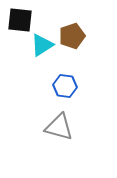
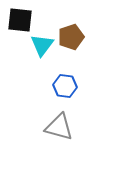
brown pentagon: moved 1 px left, 1 px down
cyan triangle: rotated 20 degrees counterclockwise
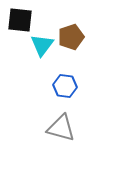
gray triangle: moved 2 px right, 1 px down
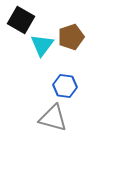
black square: moved 1 px right; rotated 24 degrees clockwise
gray triangle: moved 8 px left, 10 px up
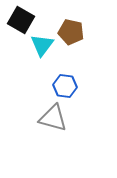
brown pentagon: moved 5 px up; rotated 30 degrees clockwise
